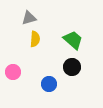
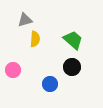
gray triangle: moved 4 px left, 2 px down
pink circle: moved 2 px up
blue circle: moved 1 px right
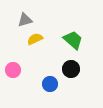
yellow semicircle: rotated 119 degrees counterclockwise
black circle: moved 1 px left, 2 px down
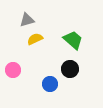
gray triangle: moved 2 px right
black circle: moved 1 px left
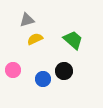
black circle: moved 6 px left, 2 px down
blue circle: moved 7 px left, 5 px up
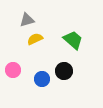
blue circle: moved 1 px left
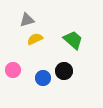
blue circle: moved 1 px right, 1 px up
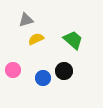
gray triangle: moved 1 px left
yellow semicircle: moved 1 px right
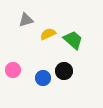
yellow semicircle: moved 12 px right, 5 px up
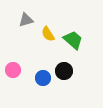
yellow semicircle: rotated 98 degrees counterclockwise
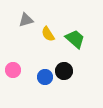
green trapezoid: moved 2 px right, 1 px up
blue circle: moved 2 px right, 1 px up
